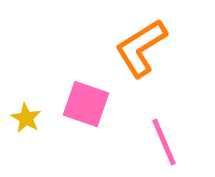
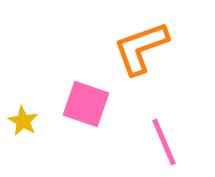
orange L-shape: rotated 12 degrees clockwise
yellow star: moved 3 px left, 3 px down
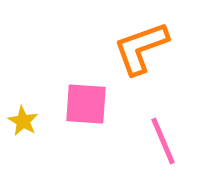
pink square: rotated 15 degrees counterclockwise
pink line: moved 1 px left, 1 px up
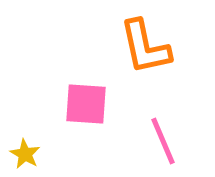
orange L-shape: moved 4 px right, 1 px up; rotated 82 degrees counterclockwise
yellow star: moved 2 px right, 33 px down
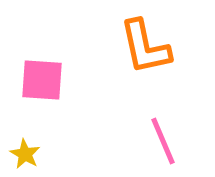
pink square: moved 44 px left, 24 px up
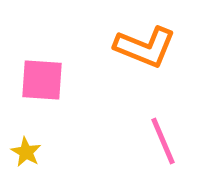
orange L-shape: rotated 56 degrees counterclockwise
yellow star: moved 1 px right, 2 px up
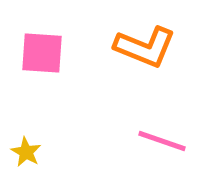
pink square: moved 27 px up
pink line: moved 1 px left; rotated 48 degrees counterclockwise
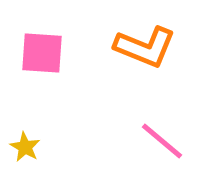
pink line: rotated 21 degrees clockwise
yellow star: moved 1 px left, 5 px up
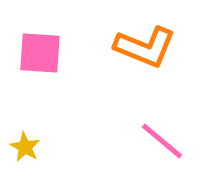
pink square: moved 2 px left
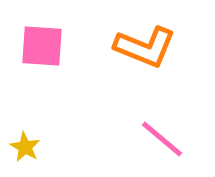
pink square: moved 2 px right, 7 px up
pink line: moved 2 px up
